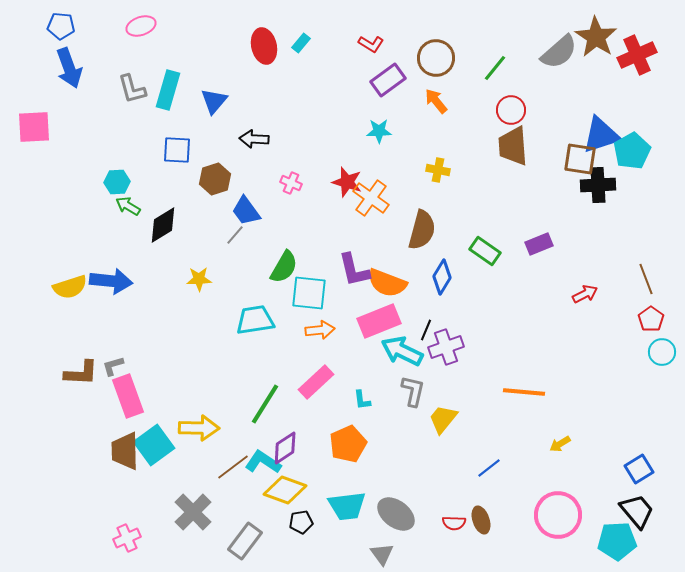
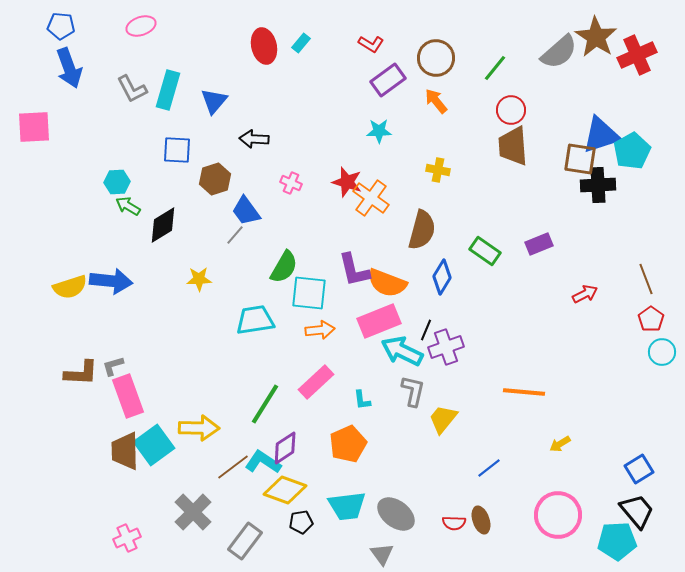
gray L-shape at (132, 89): rotated 12 degrees counterclockwise
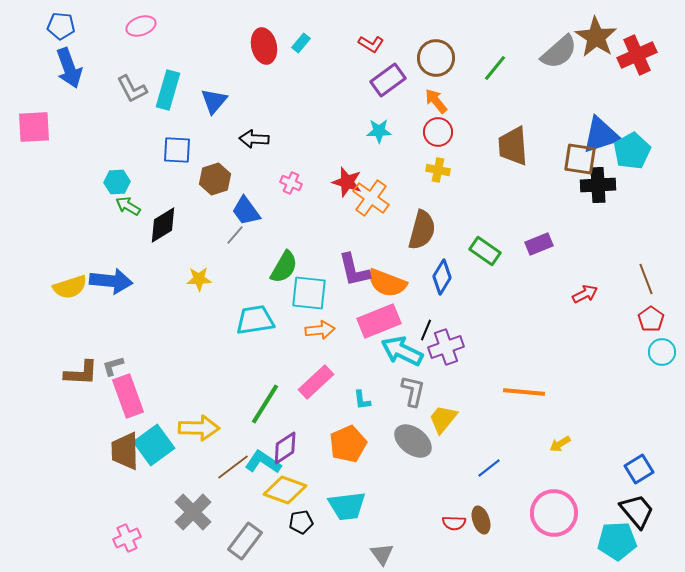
red circle at (511, 110): moved 73 px left, 22 px down
gray ellipse at (396, 514): moved 17 px right, 73 px up
pink circle at (558, 515): moved 4 px left, 2 px up
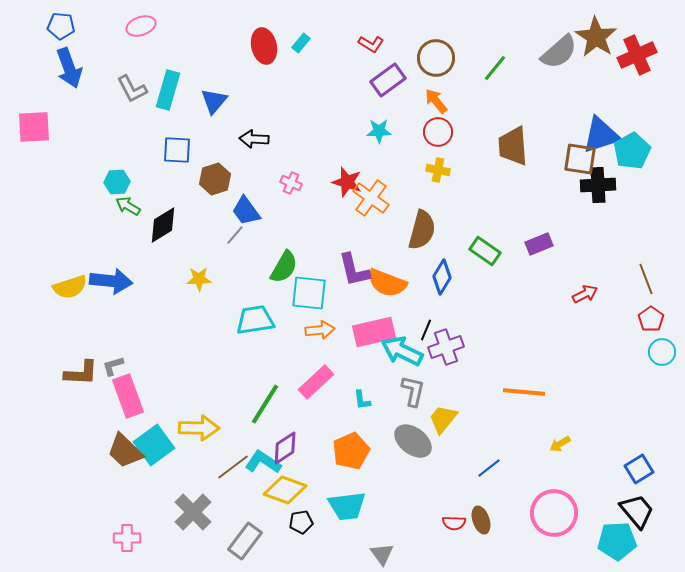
pink rectangle at (379, 321): moved 5 px left, 11 px down; rotated 9 degrees clockwise
orange pentagon at (348, 444): moved 3 px right, 7 px down
brown trapezoid at (125, 451): rotated 45 degrees counterclockwise
pink cross at (127, 538): rotated 24 degrees clockwise
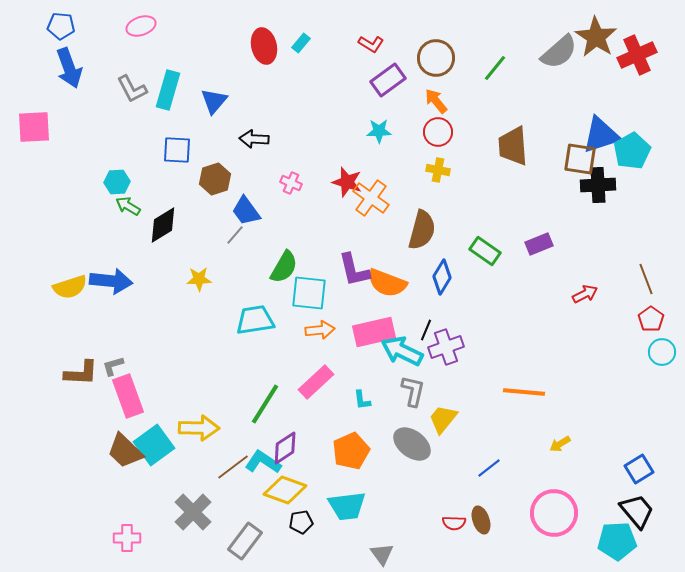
gray ellipse at (413, 441): moved 1 px left, 3 px down
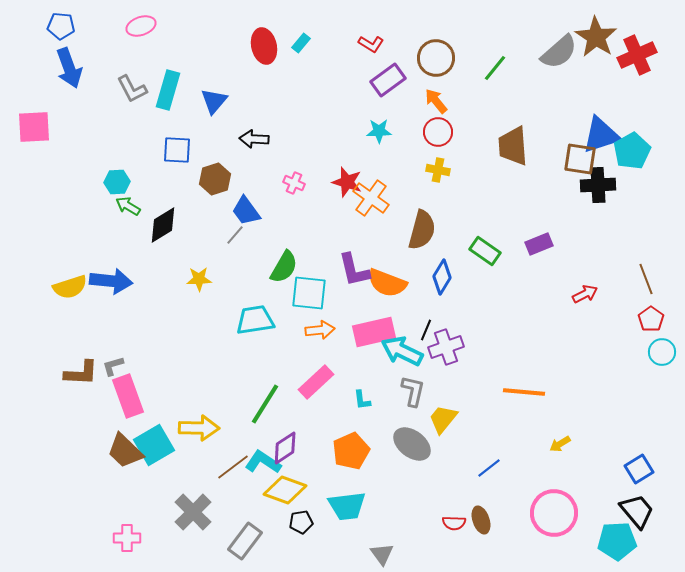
pink cross at (291, 183): moved 3 px right
cyan square at (154, 445): rotated 6 degrees clockwise
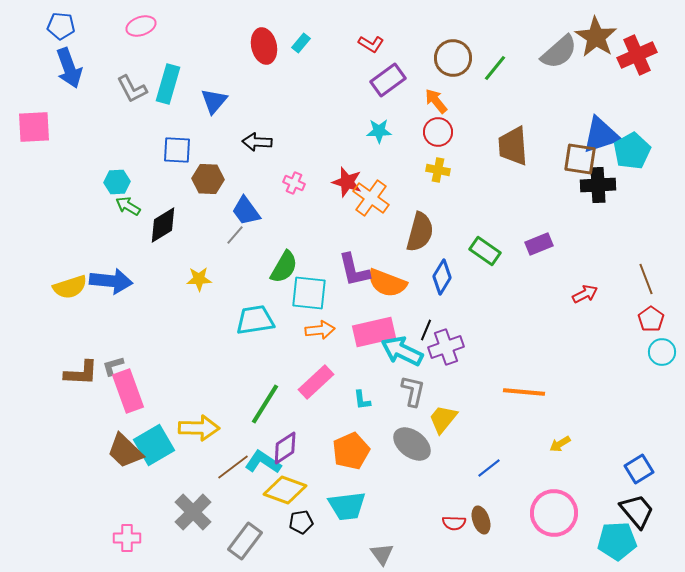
brown circle at (436, 58): moved 17 px right
cyan rectangle at (168, 90): moved 6 px up
black arrow at (254, 139): moved 3 px right, 3 px down
brown hexagon at (215, 179): moved 7 px left; rotated 20 degrees clockwise
brown semicircle at (422, 230): moved 2 px left, 2 px down
pink rectangle at (128, 396): moved 5 px up
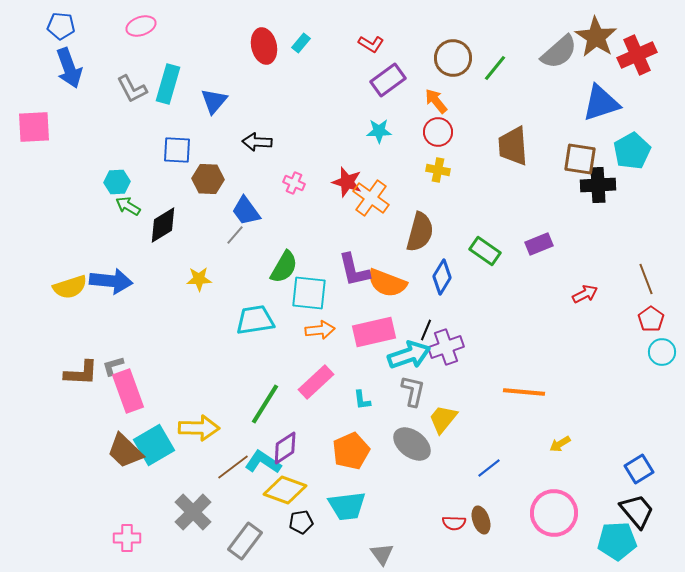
blue triangle at (601, 135): moved 32 px up
cyan arrow at (402, 351): moved 7 px right, 4 px down; rotated 135 degrees clockwise
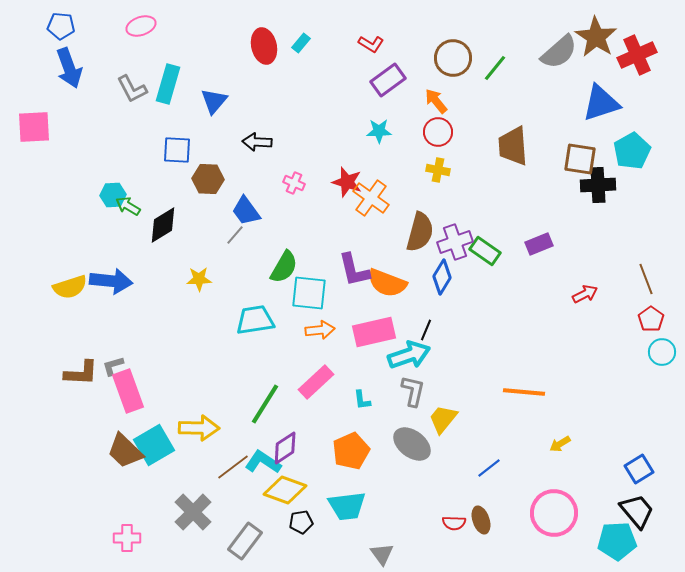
cyan hexagon at (117, 182): moved 4 px left, 13 px down
purple cross at (446, 347): moved 9 px right, 105 px up
